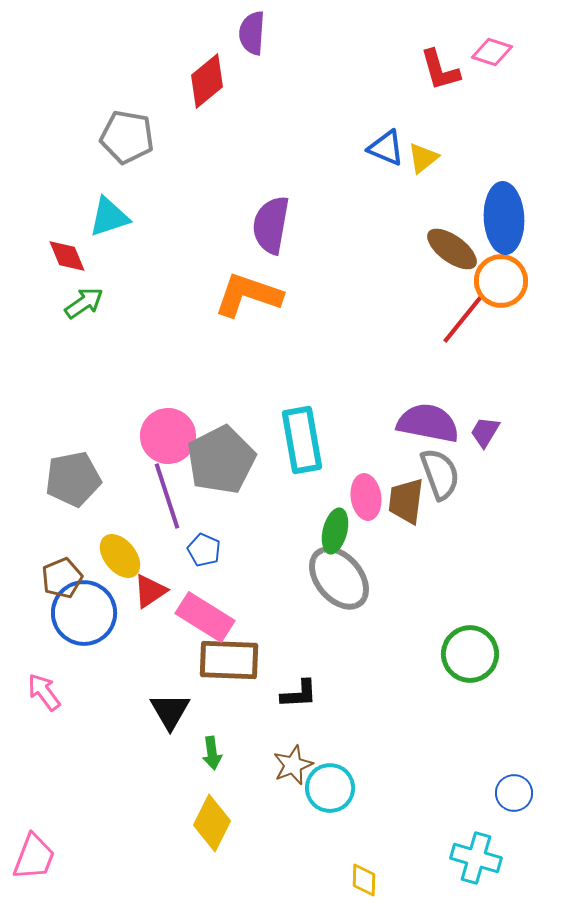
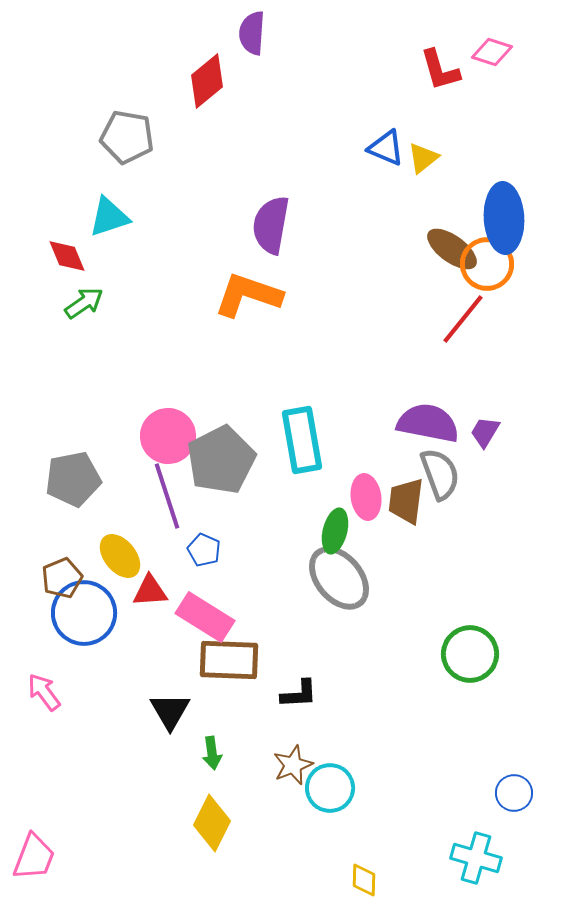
orange circle at (501, 281): moved 14 px left, 17 px up
red triangle at (150, 591): rotated 30 degrees clockwise
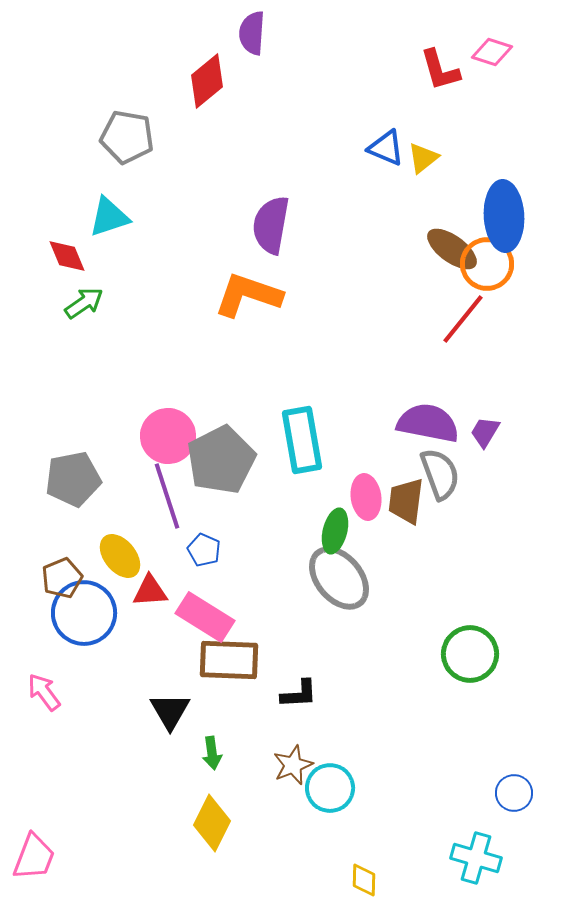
blue ellipse at (504, 218): moved 2 px up
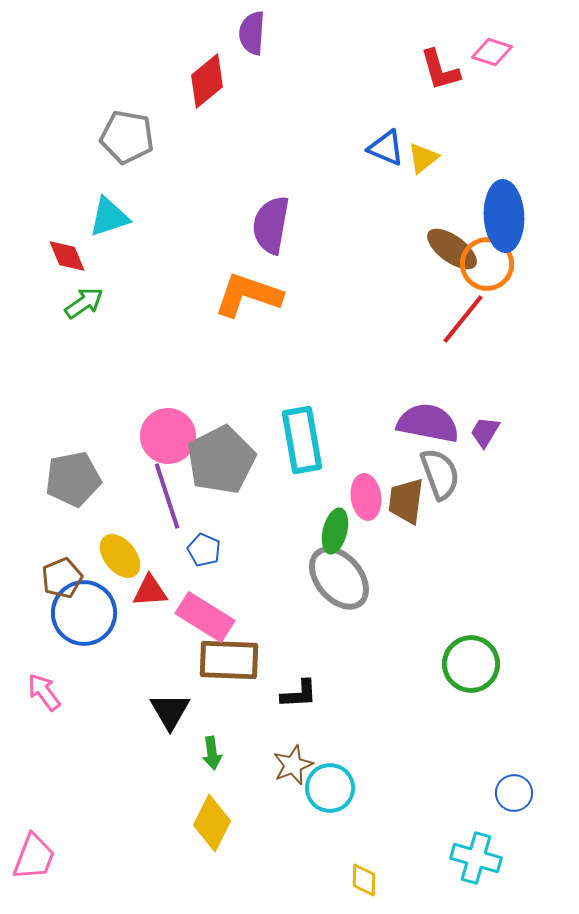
green circle at (470, 654): moved 1 px right, 10 px down
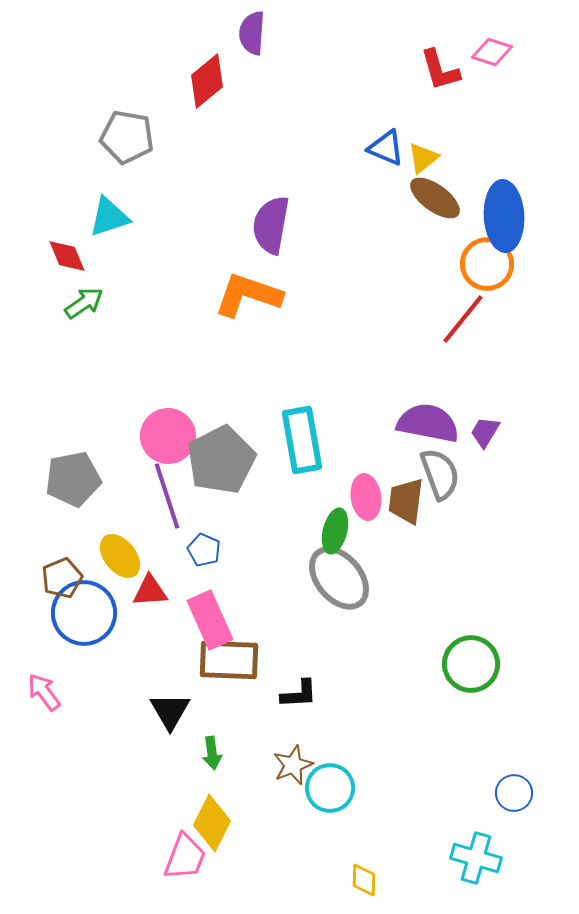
brown ellipse at (452, 249): moved 17 px left, 51 px up
pink rectangle at (205, 617): moved 5 px right, 3 px down; rotated 34 degrees clockwise
pink trapezoid at (34, 857): moved 151 px right
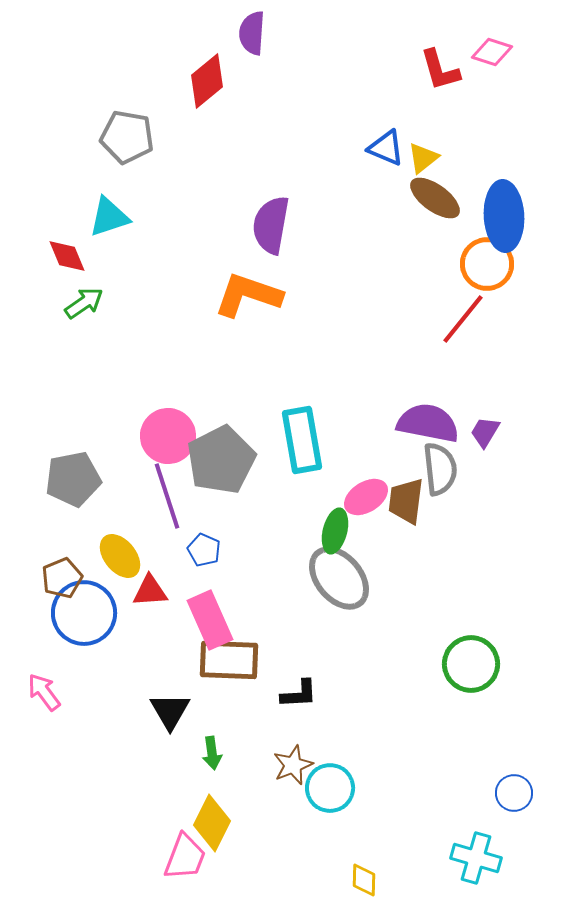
gray semicircle at (440, 474): moved 5 px up; rotated 14 degrees clockwise
pink ellipse at (366, 497): rotated 66 degrees clockwise
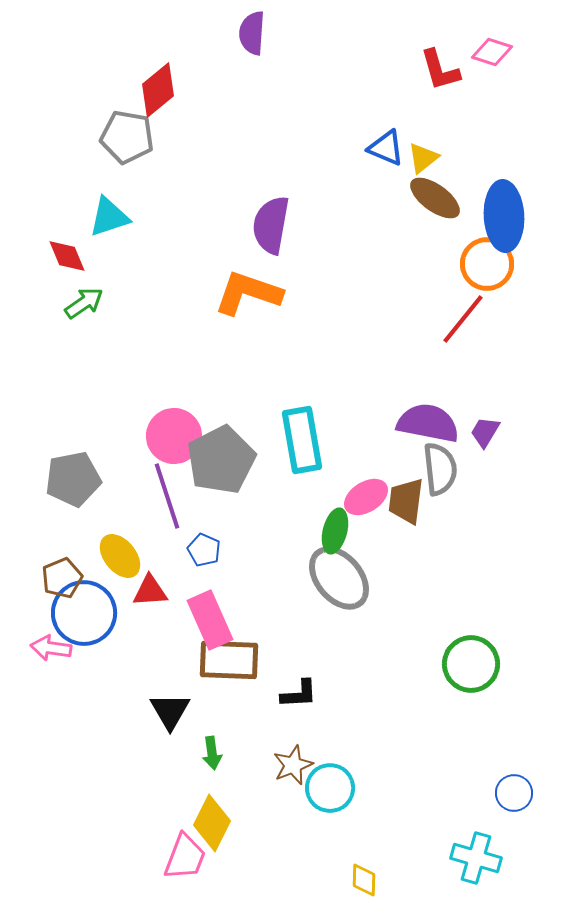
red diamond at (207, 81): moved 49 px left, 9 px down
orange L-shape at (248, 295): moved 2 px up
pink circle at (168, 436): moved 6 px right
pink arrow at (44, 692): moved 7 px right, 44 px up; rotated 45 degrees counterclockwise
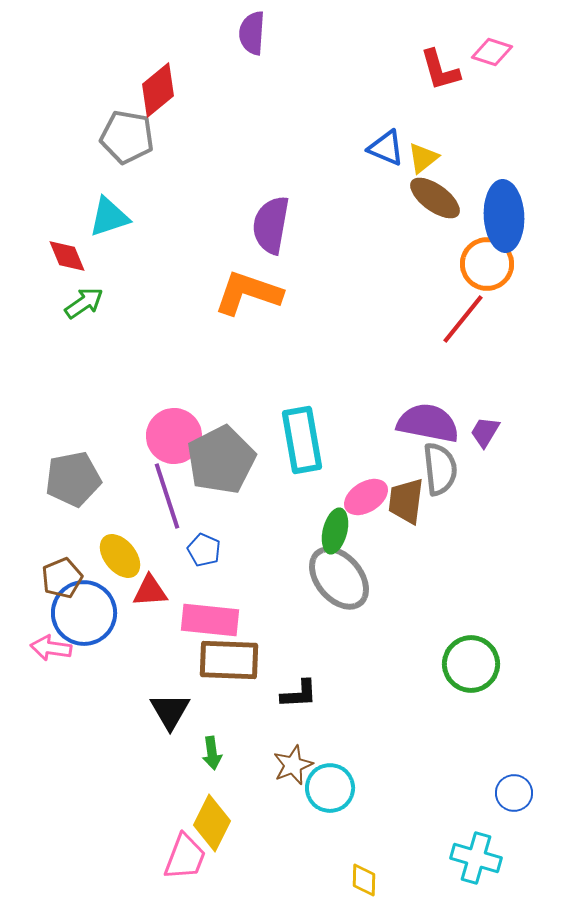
pink rectangle at (210, 620): rotated 60 degrees counterclockwise
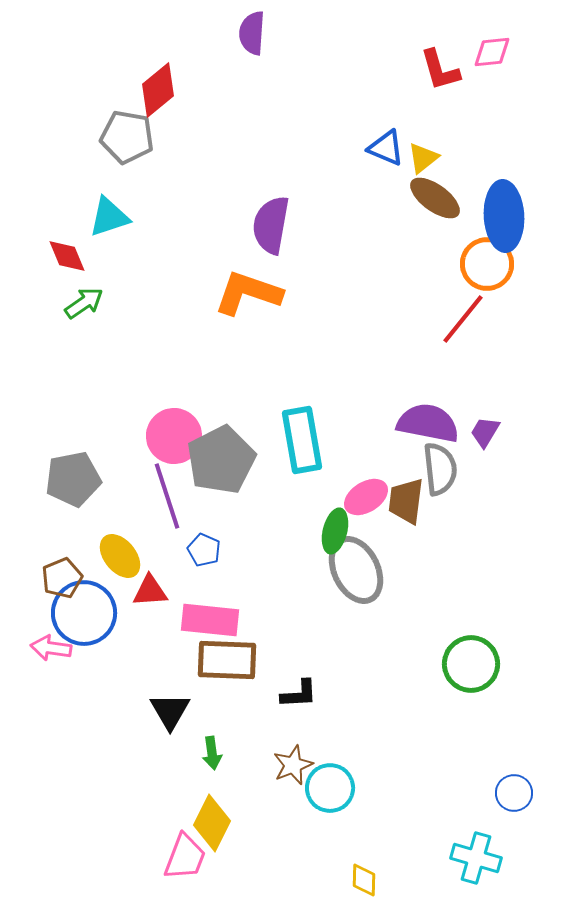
pink diamond at (492, 52): rotated 24 degrees counterclockwise
gray ellipse at (339, 578): moved 17 px right, 8 px up; rotated 14 degrees clockwise
brown rectangle at (229, 660): moved 2 px left
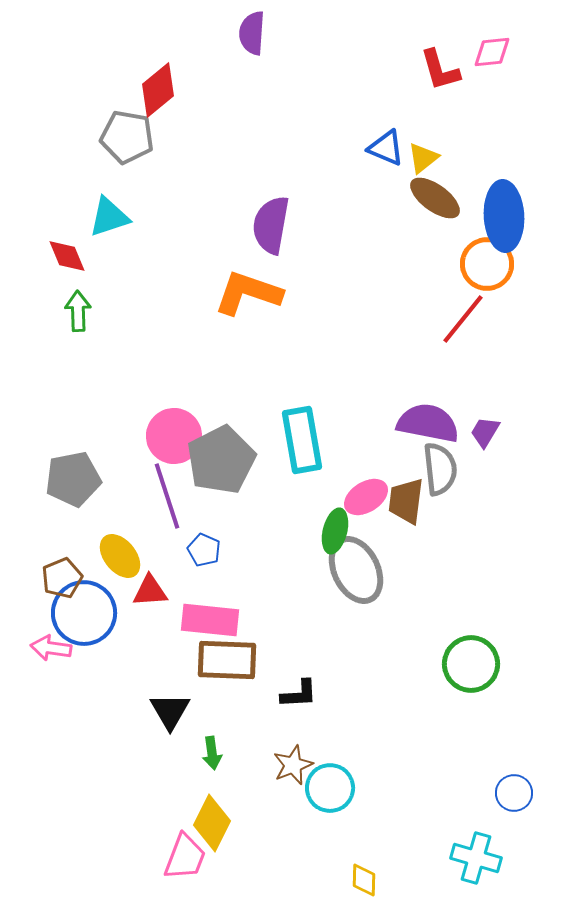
green arrow at (84, 303): moved 6 px left, 8 px down; rotated 57 degrees counterclockwise
